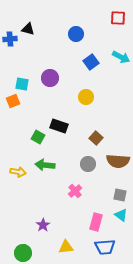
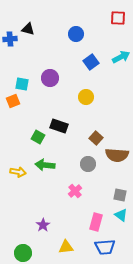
cyan arrow: rotated 54 degrees counterclockwise
brown semicircle: moved 1 px left, 6 px up
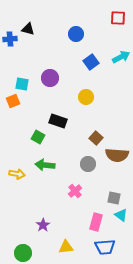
black rectangle: moved 1 px left, 5 px up
yellow arrow: moved 1 px left, 2 px down
gray square: moved 6 px left, 3 px down
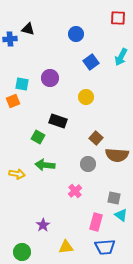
cyan arrow: rotated 144 degrees clockwise
green circle: moved 1 px left, 1 px up
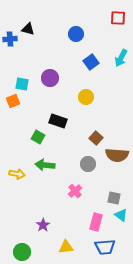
cyan arrow: moved 1 px down
